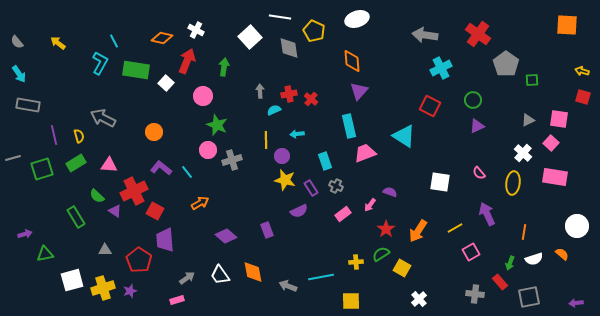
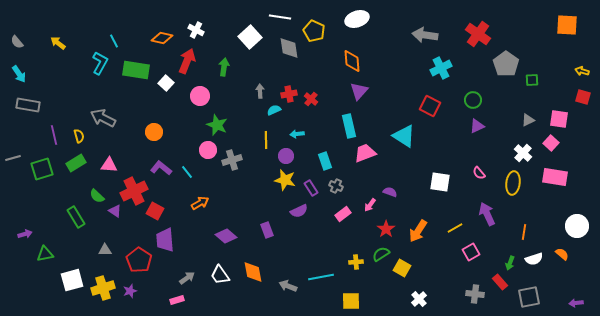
pink circle at (203, 96): moved 3 px left
purple circle at (282, 156): moved 4 px right
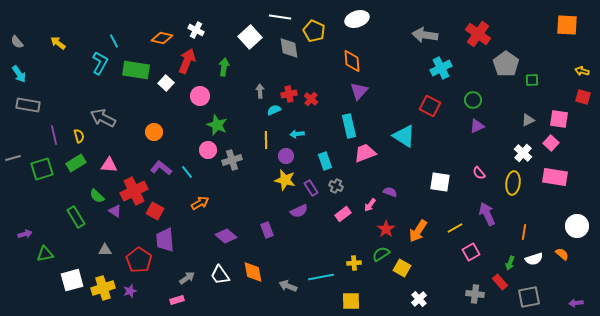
yellow cross at (356, 262): moved 2 px left, 1 px down
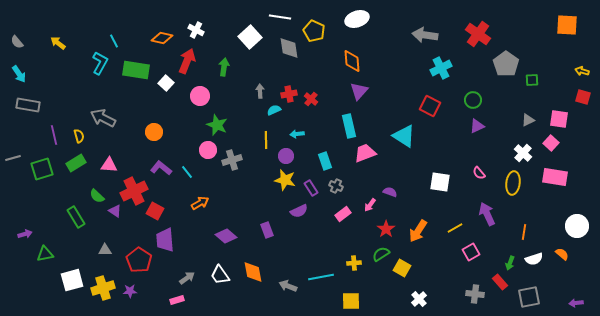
purple star at (130, 291): rotated 16 degrees clockwise
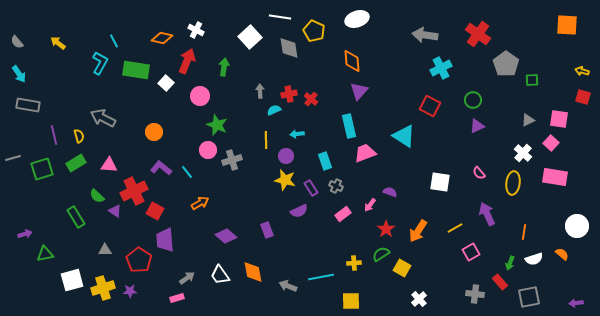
pink rectangle at (177, 300): moved 2 px up
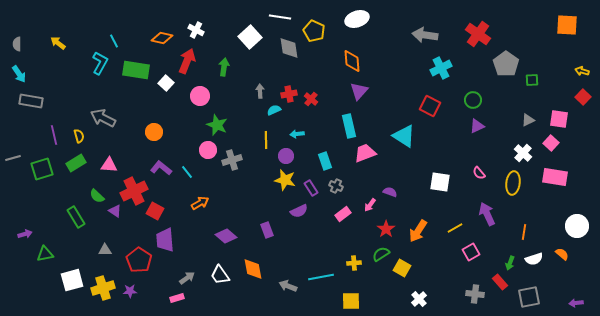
gray semicircle at (17, 42): moved 2 px down; rotated 40 degrees clockwise
red square at (583, 97): rotated 28 degrees clockwise
gray rectangle at (28, 105): moved 3 px right, 4 px up
orange diamond at (253, 272): moved 3 px up
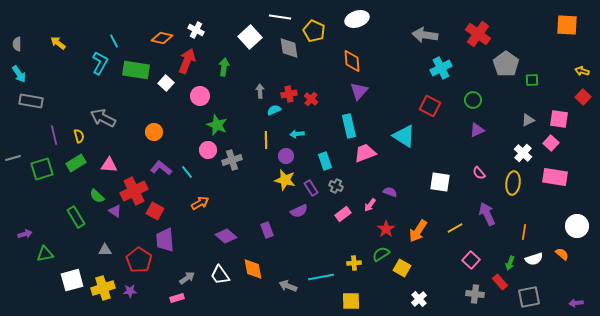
purple triangle at (477, 126): moved 4 px down
pink square at (471, 252): moved 8 px down; rotated 18 degrees counterclockwise
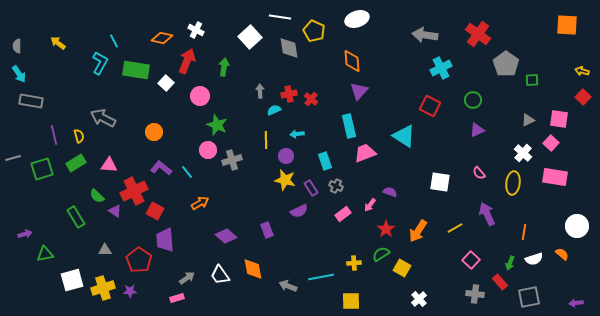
gray semicircle at (17, 44): moved 2 px down
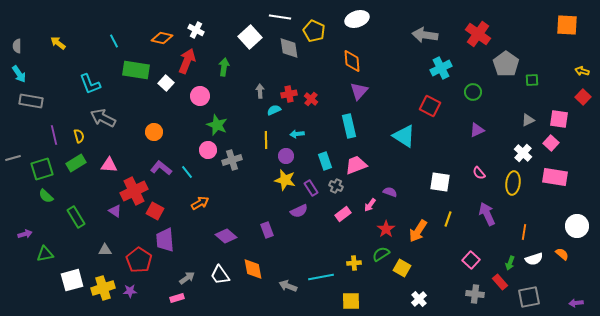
cyan L-shape at (100, 63): moved 10 px left, 21 px down; rotated 130 degrees clockwise
green circle at (473, 100): moved 8 px up
pink trapezoid at (365, 153): moved 9 px left, 12 px down
green semicircle at (97, 196): moved 51 px left
yellow line at (455, 228): moved 7 px left, 9 px up; rotated 42 degrees counterclockwise
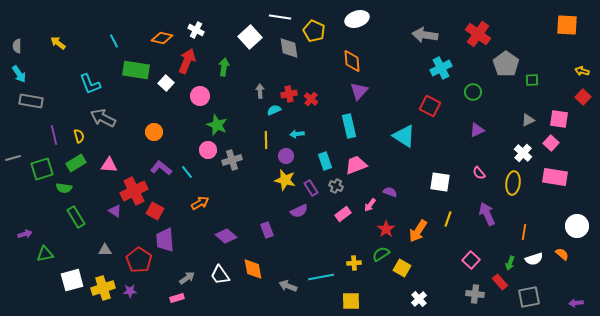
green semicircle at (46, 196): moved 18 px right, 8 px up; rotated 35 degrees counterclockwise
